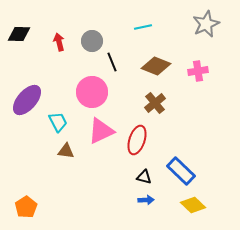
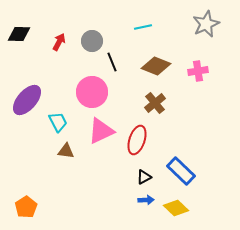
red arrow: rotated 42 degrees clockwise
black triangle: rotated 42 degrees counterclockwise
yellow diamond: moved 17 px left, 3 px down
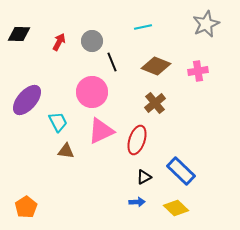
blue arrow: moved 9 px left, 2 px down
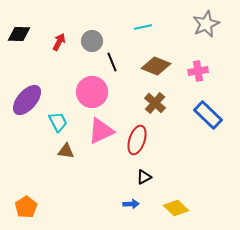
brown cross: rotated 10 degrees counterclockwise
blue rectangle: moved 27 px right, 56 px up
blue arrow: moved 6 px left, 2 px down
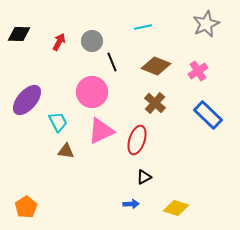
pink cross: rotated 24 degrees counterclockwise
yellow diamond: rotated 25 degrees counterclockwise
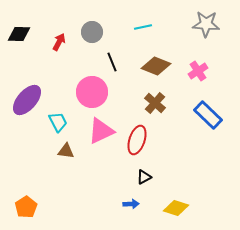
gray star: rotated 28 degrees clockwise
gray circle: moved 9 px up
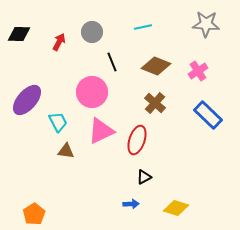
orange pentagon: moved 8 px right, 7 px down
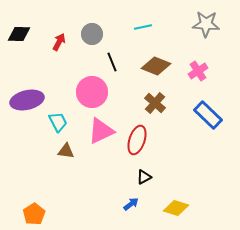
gray circle: moved 2 px down
purple ellipse: rotated 36 degrees clockwise
blue arrow: rotated 35 degrees counterclockwise
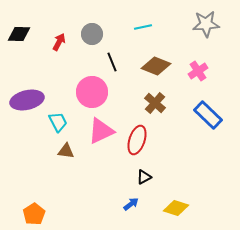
gray star: rotated 8 degrees counterclockwise
